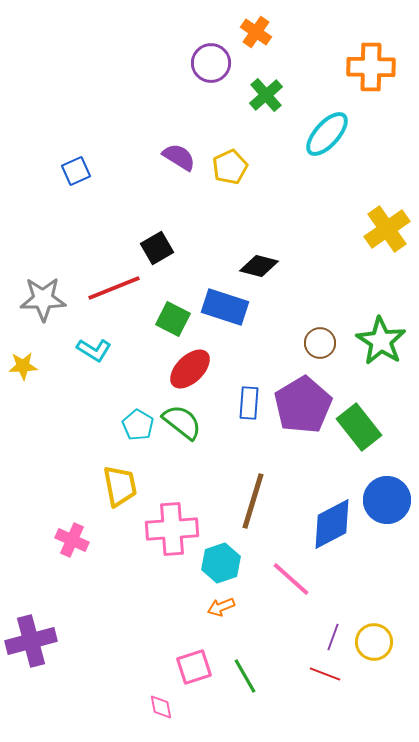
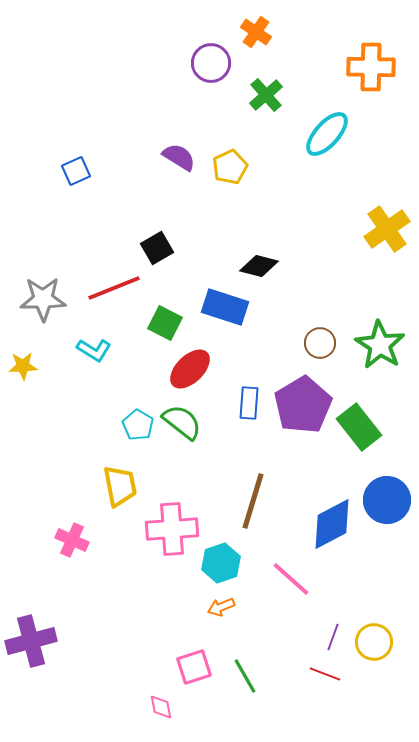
green square at (173, 319): moved 8 px left, 4 px down
green star at (381, 341): moved 1 px left, 4 px down
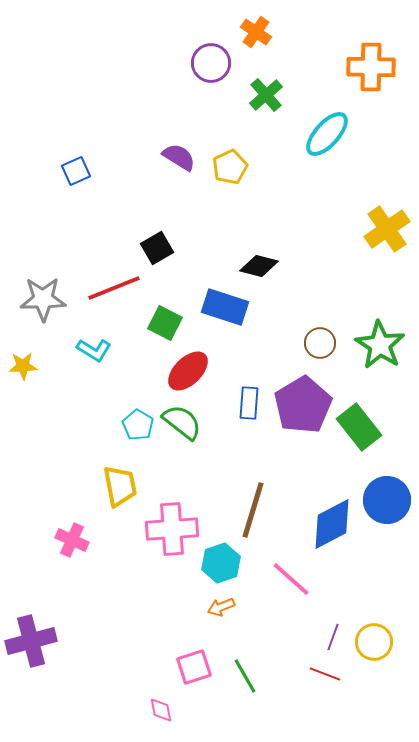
red ellipse at (190, 369): moved 2 px left, 2 px down
brown line at (253, 501): moved 9 px down
pink diamond at (161, 707): moved 3 px down
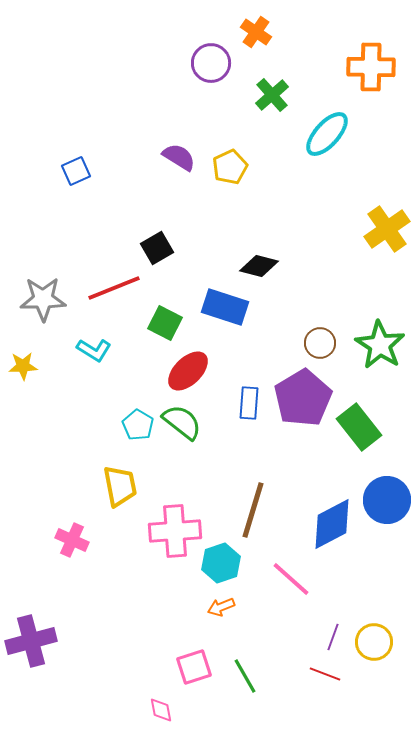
green cross at (266, 95): moved 6 px right
purple pentagon at (303, 405): moved 7 px up
pink cross at (172, 529): moved 3 px right, 2 px down
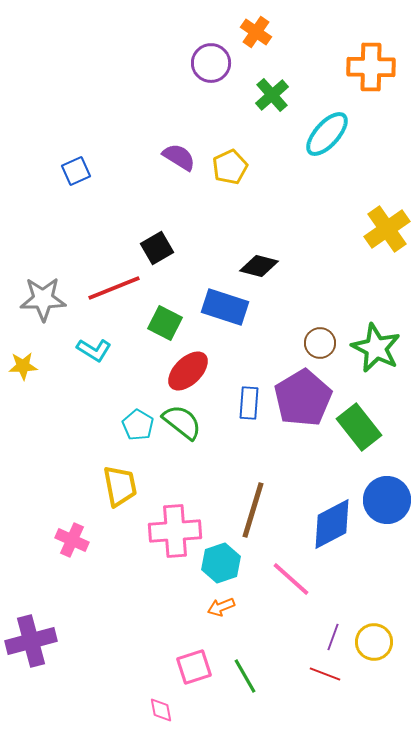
green star at (380, 345): moved 4 px left, 3 px down; rotated 6 degrees counterclockwise
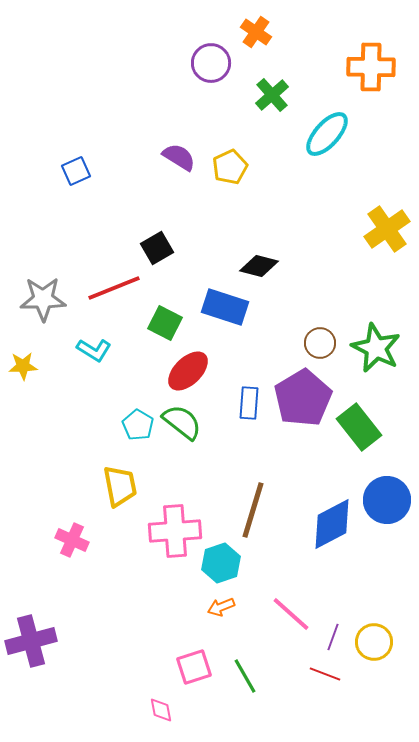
pink line at (291, 579): moved 35 px down
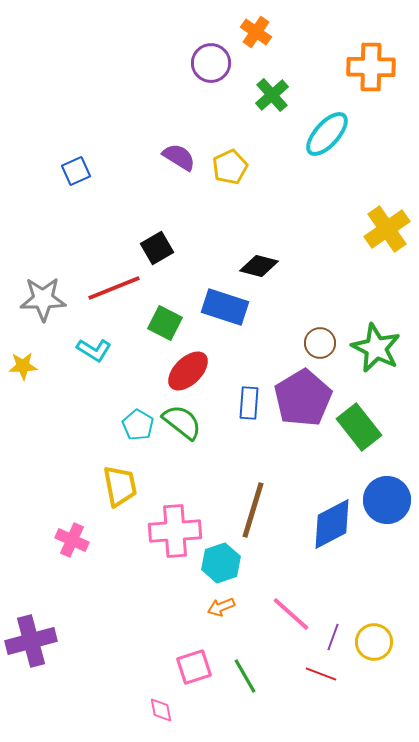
red line at (325, 674): moved 4 px left
